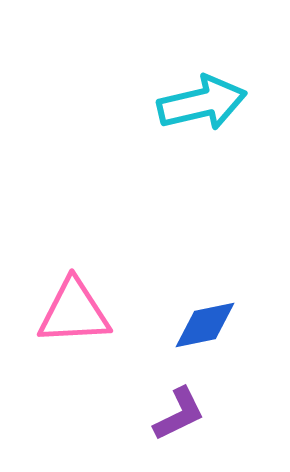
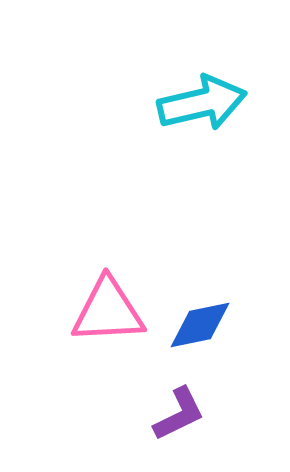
pink triangle: moved 34 px right, 1 px up
blue diamond: moved 5 px left
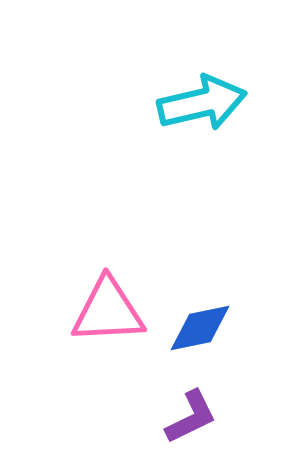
blue diamond: moved 3 px down
purple L-shape: moved 12 px right, 3 px down
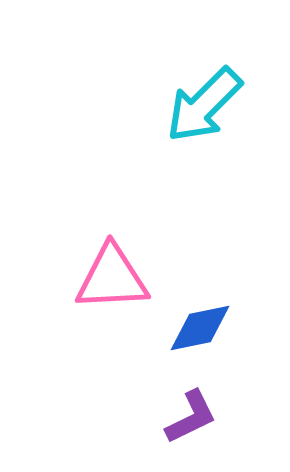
cyan arrow: moved 2 px right, 2 px down; rotated 148 degrees clockwise
pink triangle: moved 4 px right, 33 px up
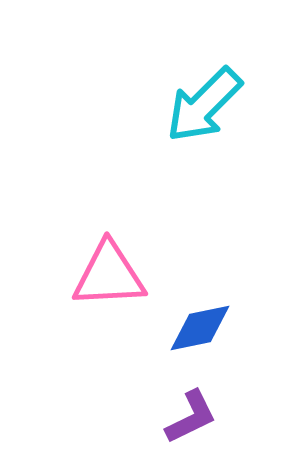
pink triangle: moved 3 px left, 3 px up
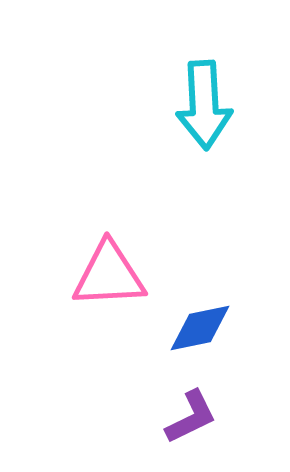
cyan arrow: rotated 48 degrees counterclockwise
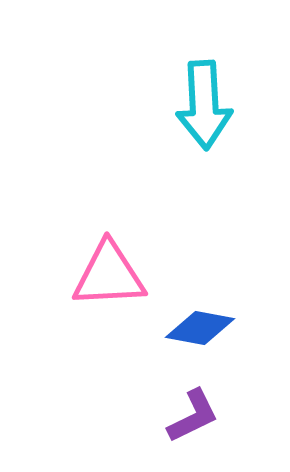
blue diamond: rotated 22 degrees clockwise
purple L-shape: moved 2 px right, 1 px up
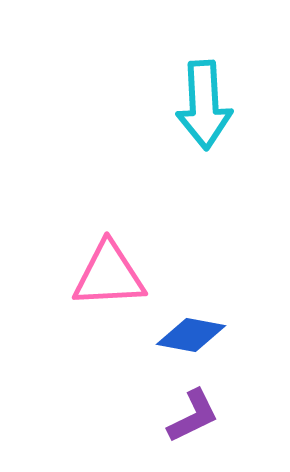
blue diamond: moved 9 px left, 7 px down
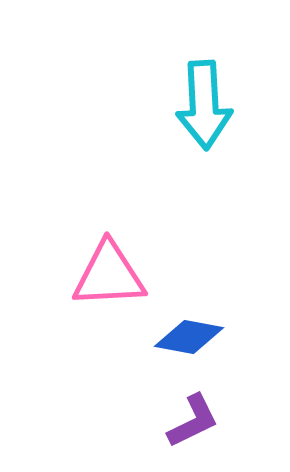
blue diamond: moved 2 px left, 2 px down
purple L-shape: moved 5 px down
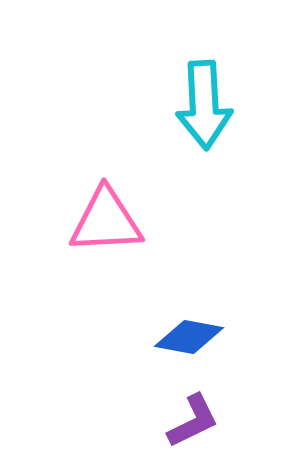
pink triangle: moved 3 px left, 54 px up
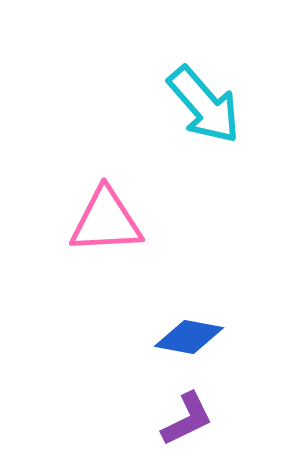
cyan arrow: rotated 38 degrees counterclockwise
purple L-shape: moved 6 px left, 2 px up
